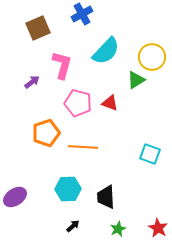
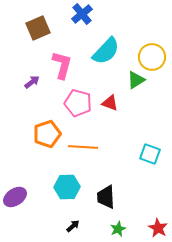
blue cross: rotated 10 degrees counterclockwise
orange pentagon: moved 1 px right, 1 px down
cyan hexagon: moved 1 px left, 2 px up
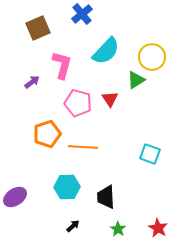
red triangle: moved 4 px up; rotated 36 degrees clockwise
green star: rotated 14 degrees counterclockwise
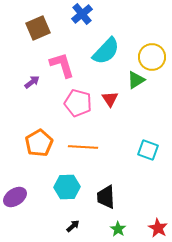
pink L-shape: rotated 32 degrees counterclockwise
orange pentagon: moved 8 px left, 9 px down; rotated 12 degrees counterclockwise
cyan square: moved 2 px left, 4 px up
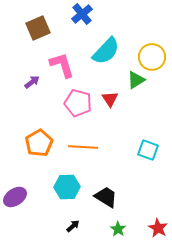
black trapezoid: rotated 125 degrees clockwise
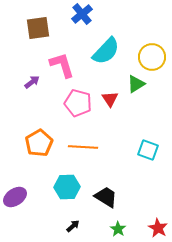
brown square: rotated 15 degrees clockwise
green triangle: moved 4 px down
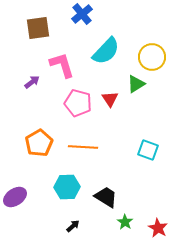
green star: moved 7 px right, 7 px up
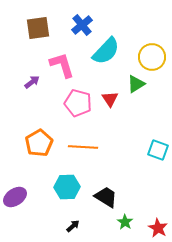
blue cross: moved 11 px down
cyan square: moved 10 px right
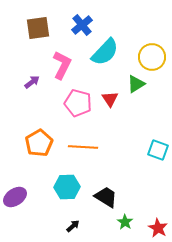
cyan semicircle: moved 1 px left, 1 px down
pink L-shape: rotated 44 degrees clockwise
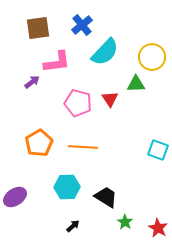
pink L-shape: moved 5 px left, 3 px up; rotated 56 degrees clockwise
green triangle: rotated 30 degrees clockwise
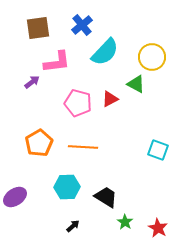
green triangle: rotated 30 degrees clockwise
red triangle: rotated 36 degrees clockwise
